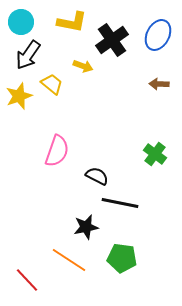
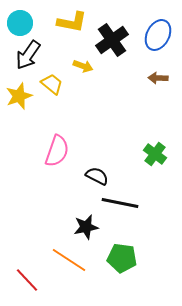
cyan circle: moved 1 px left, 1 px down
brown arrow: moved 1 px left, 6 px up
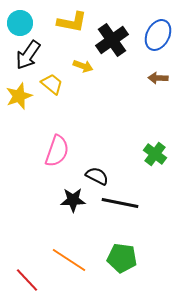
black star: moved 13 px left, 27 px up; rotated 10 degrees clockwise
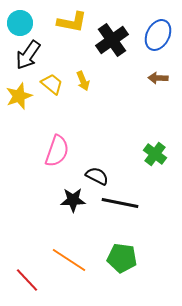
yellow arrow: moved 15 px down; rotated 48 degrees clockwise
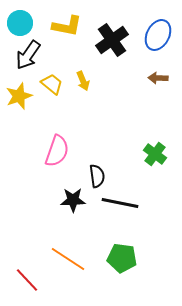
yellow L-shape: moved 5 px left, 4 px down
black semicircle: rotated 55 degrees clockwise
orange line: moved 1 px left, 1 px up
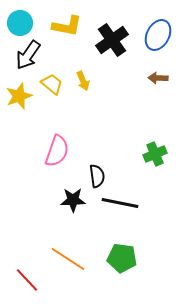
green cross: rotated 30 degrees clockwise
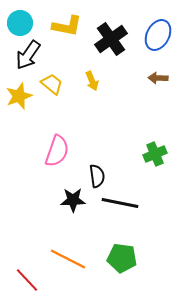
black cross: moved 1 px left, 1 px up
yellow arrow: moved 9 px right
orange line: rotated 6 degrees counterclockwise
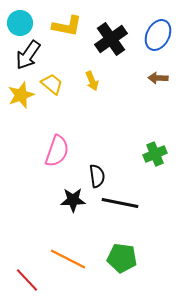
yellow star: moved 2 px right, 1 px up
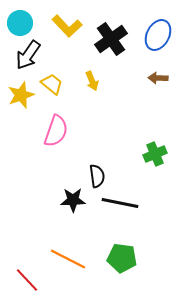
yellow L-shape: rotated 36 degrees clockwise
pink semicircle: moved 1 px left, 20 px up
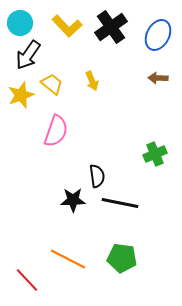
black cross: moved 12 px up
